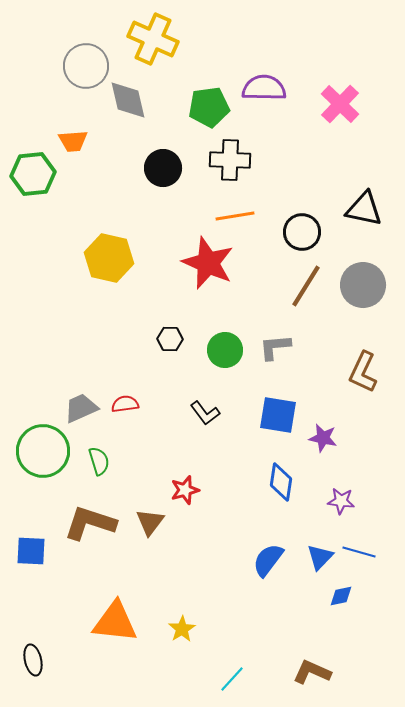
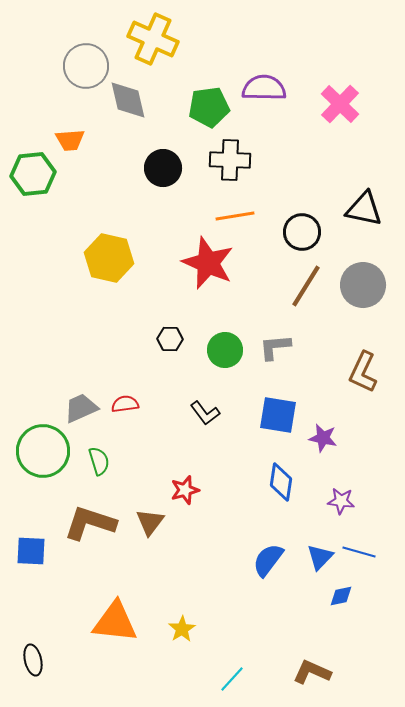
orange trapezoid at (73, 141): moved 3 px left, 1 px up
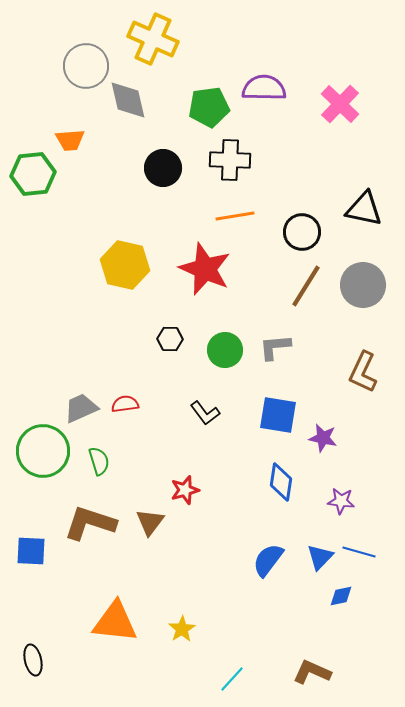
yellow hexagon at (109, 258): moved 16 px right, 7 px down
red star at (208, 263): moved 3 px left, 6 px down
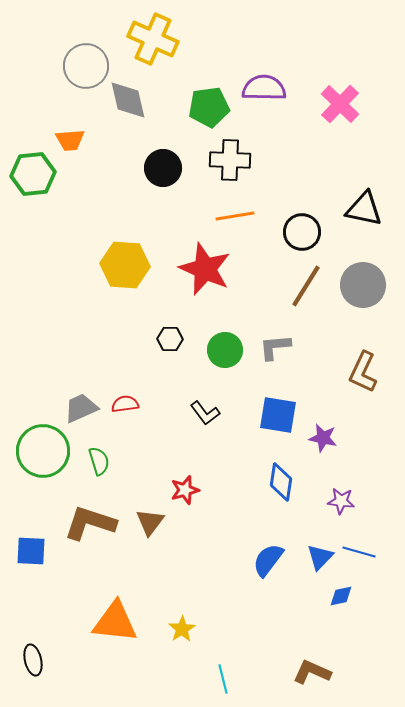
yellow hexagon at (125, 265): rotated 9 degrees counterclockwise
cyan line at (232, 679): moved 9 px left; rotated 56 degrees counterclockwise
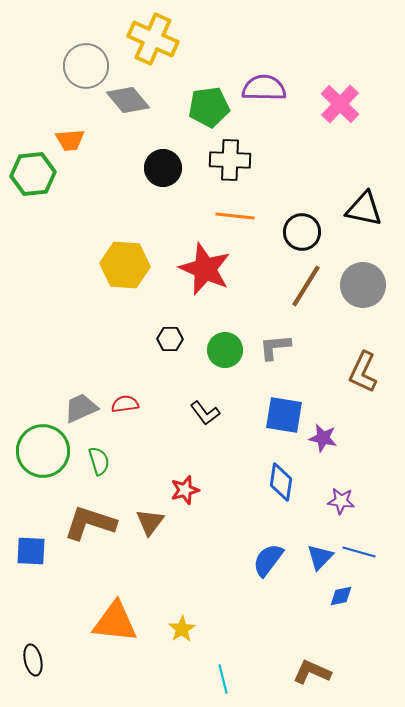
gray diamond at (128, 100): rotated 27 degrees counterclockwise
orange line at (235, 216): rotated 15 degrees clockwise
blue square at (278, 415): moved 6 px right
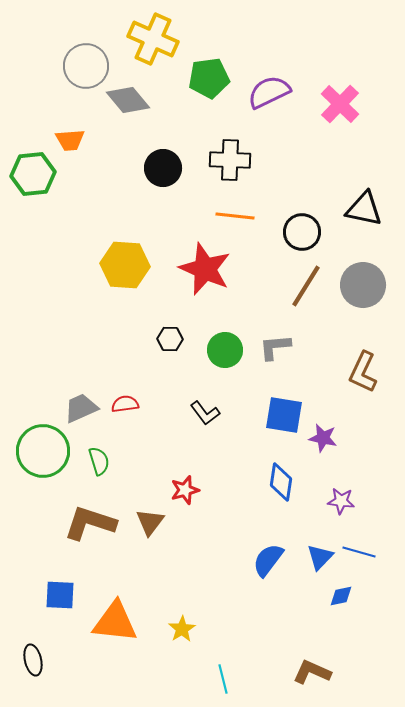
purple semicircle at (264, 88): moved 5 px right, 4 px down; rotated 27 degrees counterclockwise
green pentagon at (209, 107): moved 29 px up
blue square at (31, 551): moved 29 px right, 44 px down
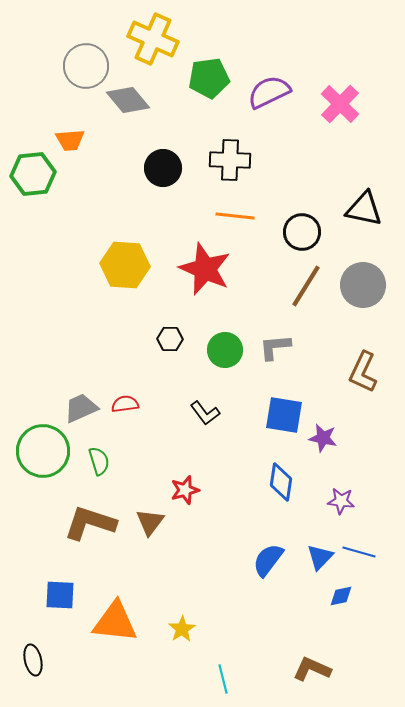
brown L-shape at (312, 672): moved 3 px up
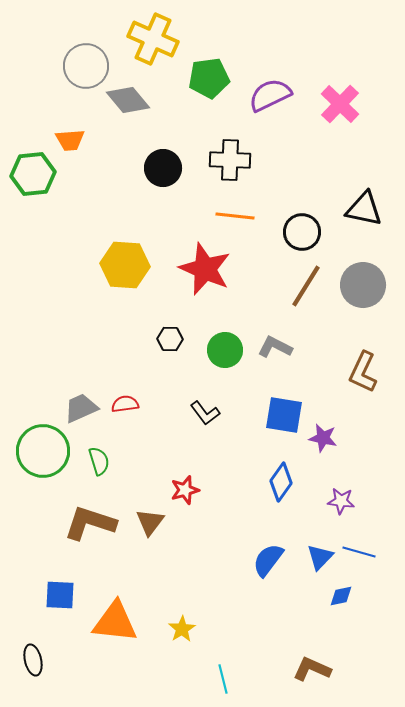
purple semicircle at (269, 92): moved 1 px right, 3 px down
gray L-shape at (275, 347): rotated 32 degrees clockwise
blue diamond at (281, 482): rotated 27 degrees clockwise
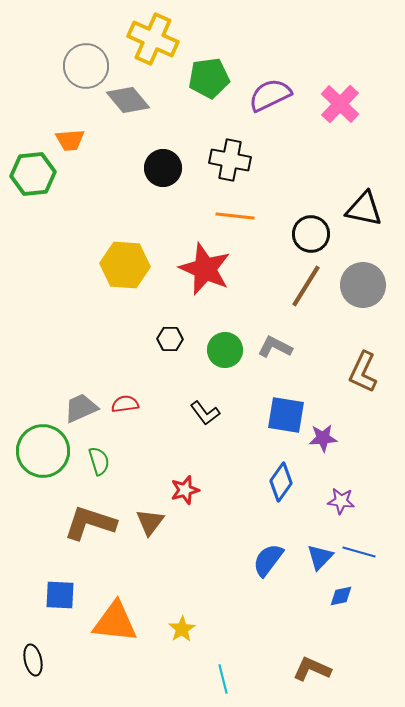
black cross at (230, 160): rotated 9 degrees clockwise
black circle at (302, 232): moved 9 px right, 2 px down
blue square at (284, 415): moved 2 px right
purple star at (323, 438): rotated 16 degrees counterclockwise
